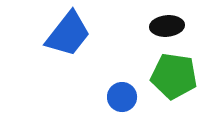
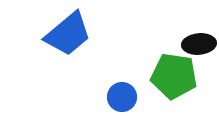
black ellipse: moved 32 px right, 18 px down
blue trapezoid: rotated 12 degrees clockwise
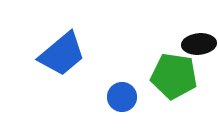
blue trapezoid: moved 6 px left, 20 px down
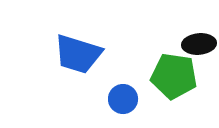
blue trapezoid: moved 16 px right; rotated 57 degrees clockwise
blue circle: moved 1 px right, 2 px down
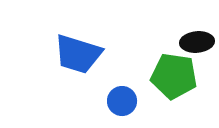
black ellipse: moved 2 px left, 2 px up
blue circle: moved 1 px left, 2 px down
